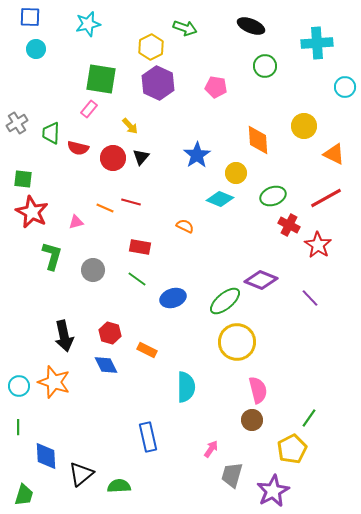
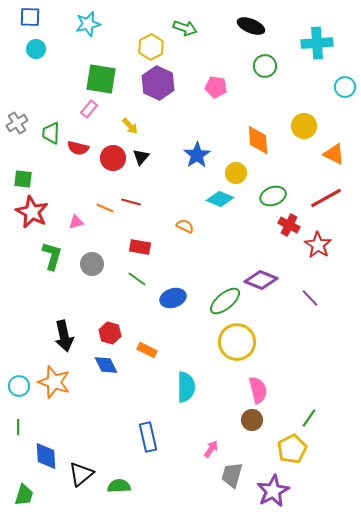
gray circle at (93, 270): moved 1 px left, 6 px up
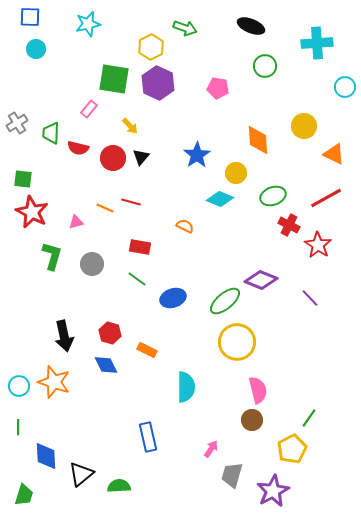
green square at (101, 79): moved 13 px right
pink pentagon at (216, 87): moved 2 px right, 1 px down
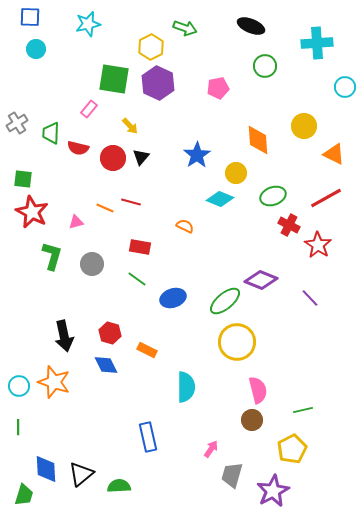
pink pentagon at (218, 88): rotated 20 degrees counterclockwise
green line at (309, 418): moved 6 px left, 8 px up; rotated 42 degrees clockwise
blue diamond at (46, 456): moved 13 px down
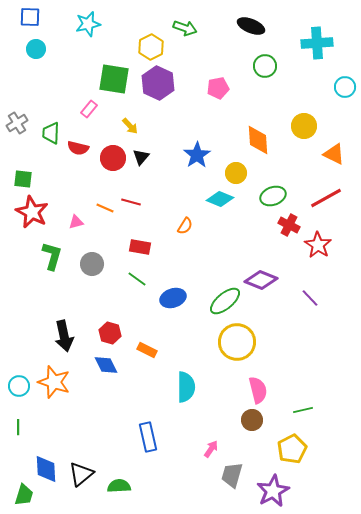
orange semicircle at (185, 226): rotated 96 degrees clockwise
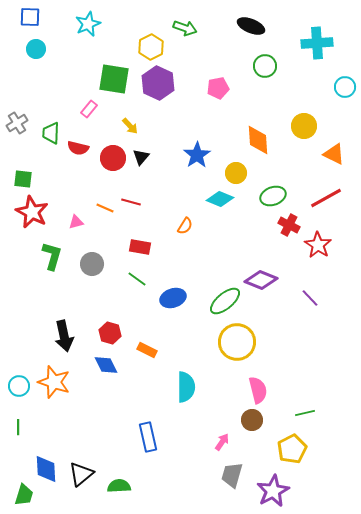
cyan star at (88, 24): rotated 10 degrees counterclockwise
green line at (303, 410): moved 2 px right, 3 px down
pink arrow at (211, 449): moved 11 px right, 7 px up
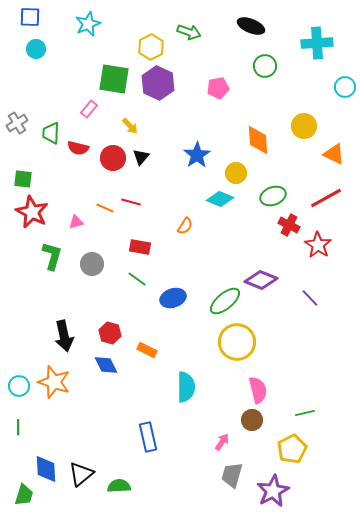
green arrow at (185, 28): moved 4 px right, 4 px down
